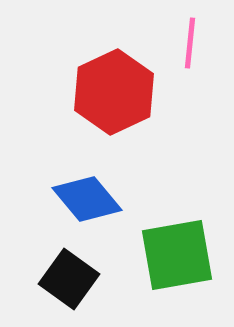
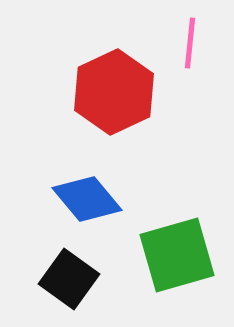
green square: rotated 6 degrees counterclockwise
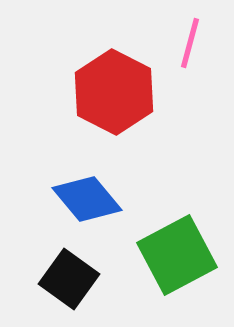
pink line: rotated 9 degrees clockwise
red hexagon: rotated 8 degrees counterclockwise
green square: rotated 12 degrees counterclockwise
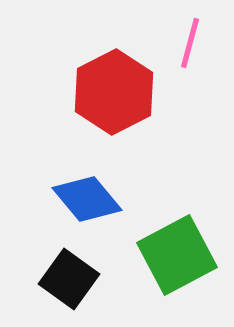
red hexagon: rotated 6 degrees clockwise
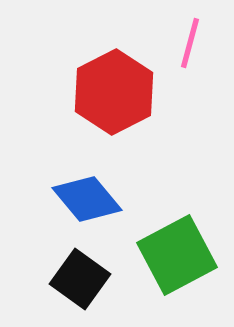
black square: moved 11 px right
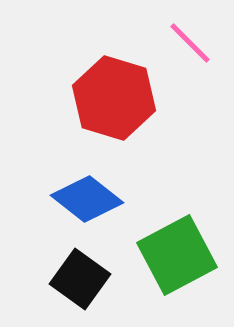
pink line: rotated 60 degrees counterclockwise
red hexagon: moved 6 px down; rotated 16 degrees counterclockwise
blue diamond: rotated 12 degrees counterclockwise
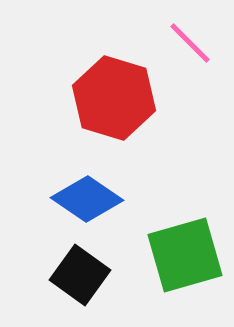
blue diamond: rotated 4 degrees counterclockwise
green square: moved 8 px right; rotated 12 degrees clockwise
black square: moved 4 px up
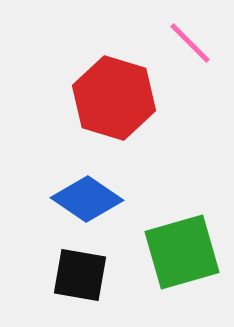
green square: moved 3 px left, 3 px up
black square: rotated 26 degrees counterclockwise
